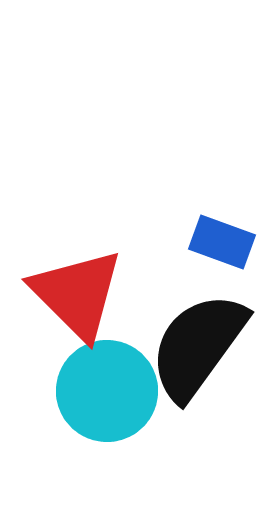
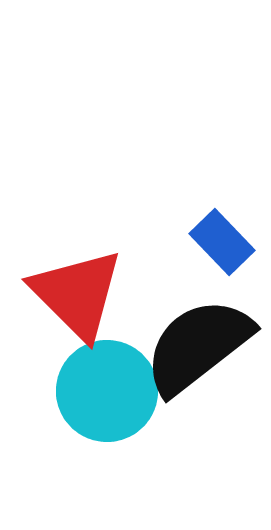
blue rectangle: rotated 26 degrees clockwise
black semicircle: rotated 16 degrees clockwise
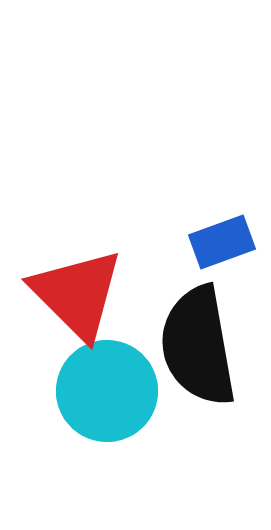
blue rectangle: rotated 66 degrees counterclockwise
black semicircle: rotated 62 degrees counterclockwise
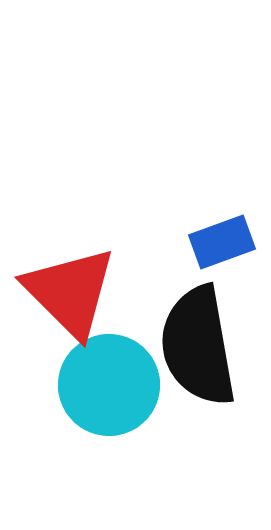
red triangle: moved 7 px left, 2 px up
cyan circle: moved 2 px right, 6 px up
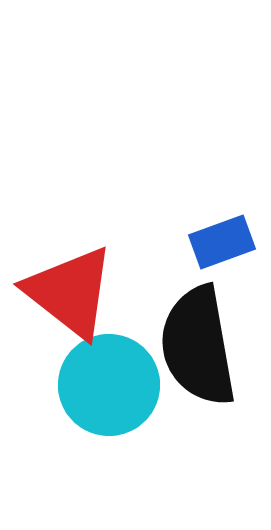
red triangle: rotated 7 degrees counterclockwise
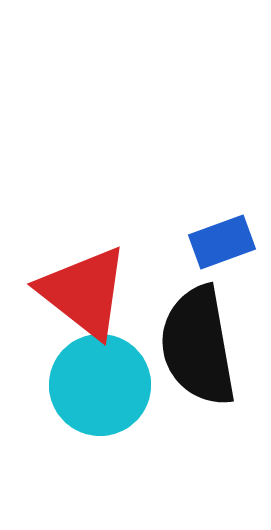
red triangle: moved 14 px right
cyan circle: moved 9 px left
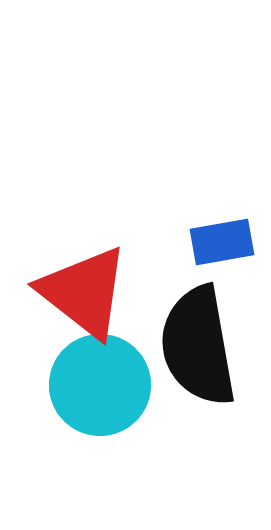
blue rectangle: rotated 10 degrees clockwise
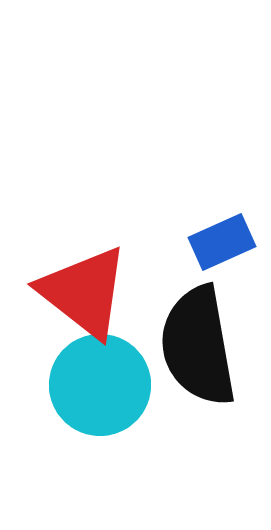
blue rectangle: rotated 14 degrees counterclockwise
